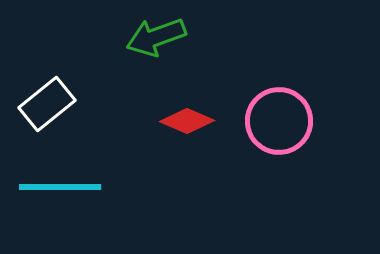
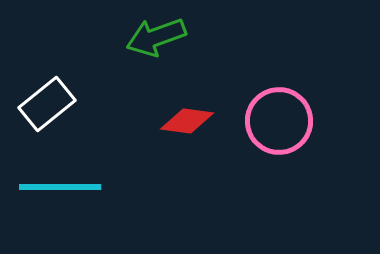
red diamond: rotated 16 degrees counterclockwise
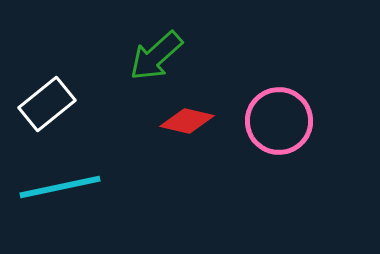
green arrow: moved 19 px down; rotated 22 degrees counterclockwise
red diamond: rotated 6 degrees clockwise
cyan line: rotated 12 degrees counterclockwise
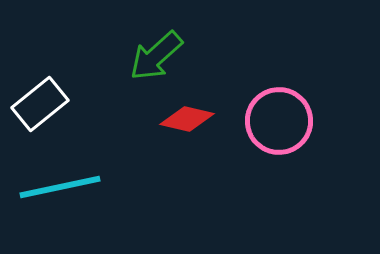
white rectangle: moved 7 px left
red diamond: moved 2 px up
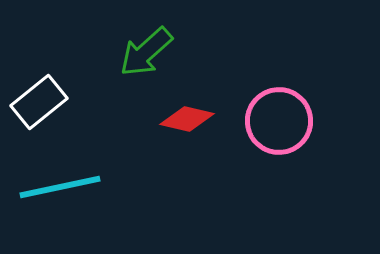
green arrow: moved 10 px left, 4 px up
white rectangle: moved 1 px left, 2 px up
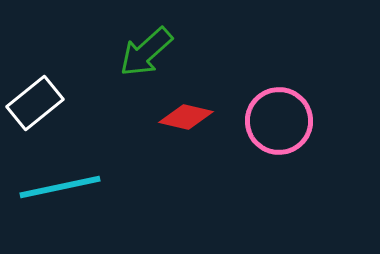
white rectangle: moved 4 px left, 1 px down
red diamond: moved 1 px left, 2 px up
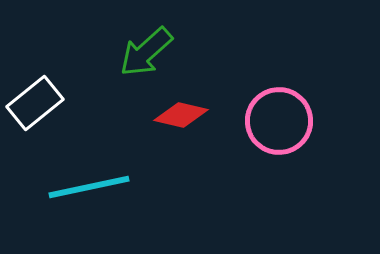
red diamond: moved 5 px left, 2 px up
cyan line: moved 29 px right
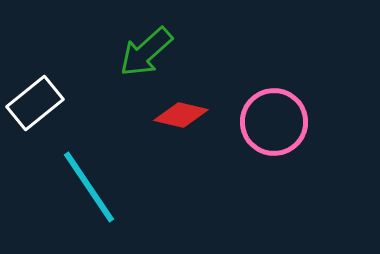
pink circle: moved 5 px left, 1 px down
cyan line: rotated 68 degrees clockwise
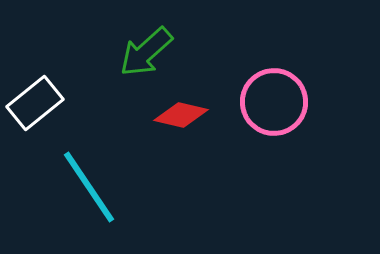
pink circle: moved 20 px up
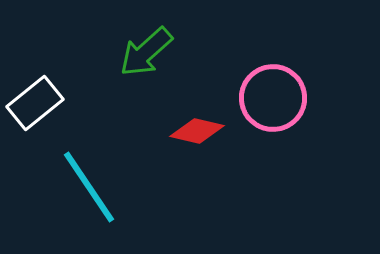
pink circle: moved 1 px left, 4 px up
red diamond: moved 16 px right, 16 px down
